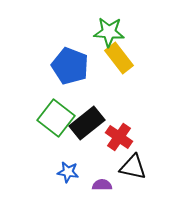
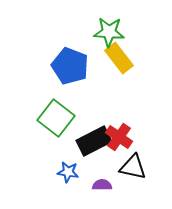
black rectangle: moved 7 px right, 18 px down; rotated 12 degrees clockwise
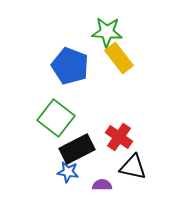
green star: moved 2 px left
black rectangle: moved 17 px left, 8 px down
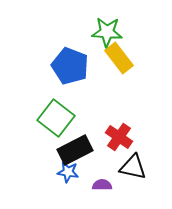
black rectangle: moved 2 px left, 1 px down
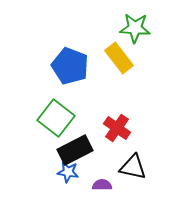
green star: moved 28 px right, 4 px up
red cross: moved 2 px left, 9 px up
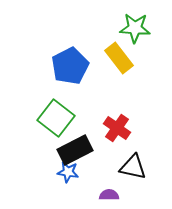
blue pentagon: rotated 24 degrees clockwise
purple semicircle: moved 7 px right, 10 px down
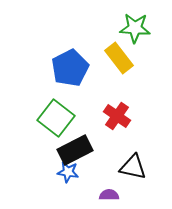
blue pentagon: moved 2 px down
red cross: moved 12 px up
